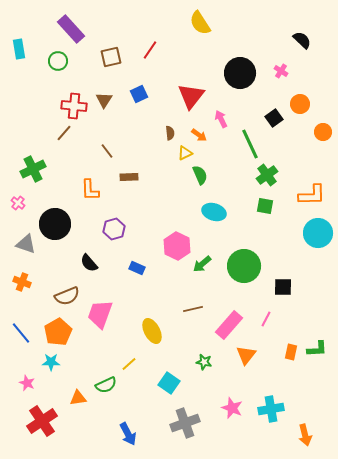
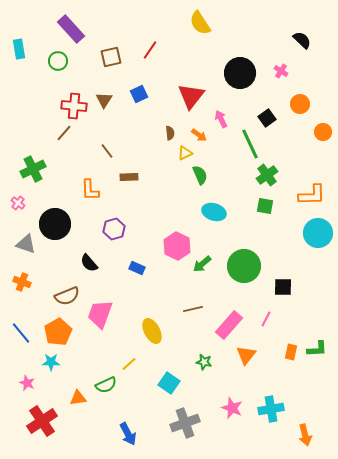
black square at (274, 118): moved 7 px left
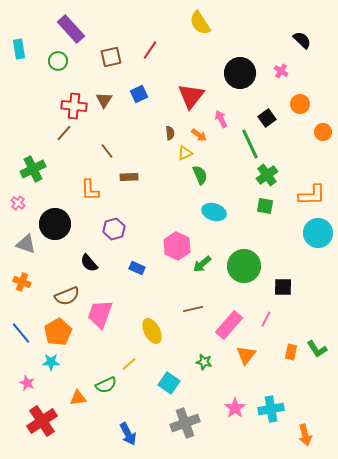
green L-shape at (317, 349): rotated 60 degrees clockwise
pink star at (232, 408): moved 3 px right; rotated 15 degrees clockwise
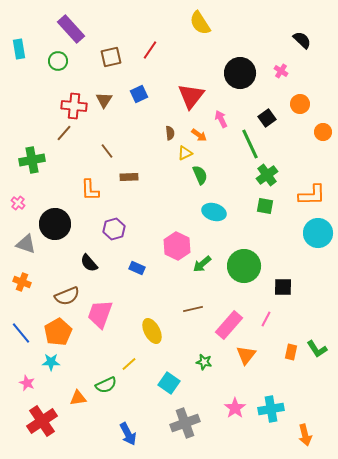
green cross at (33, 169): moved 1 px left, 9 px up; rotated 15 degrees clockwise
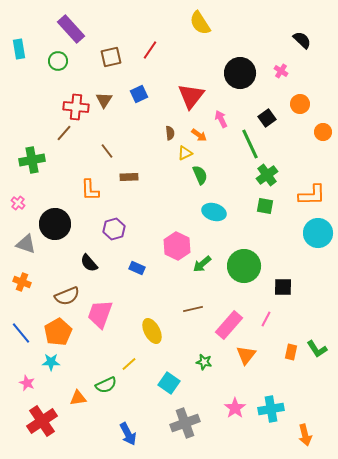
red cross at (74, 106): moved 2 px right, 1 px down
